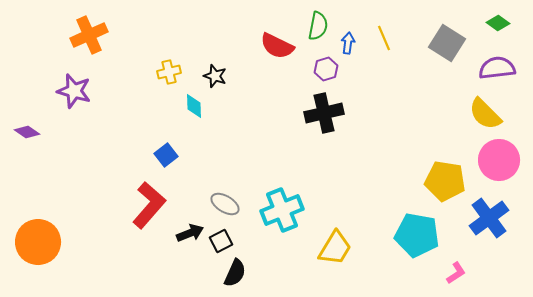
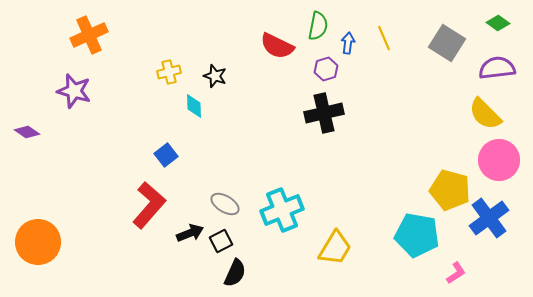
yellow pentagon: moved 5 px right, 9 px down; rotated 6 degrees clockwise
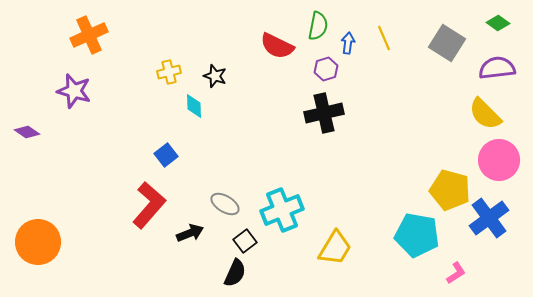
black square: moved 24 px right; rotated 10 degrees counterclockwise
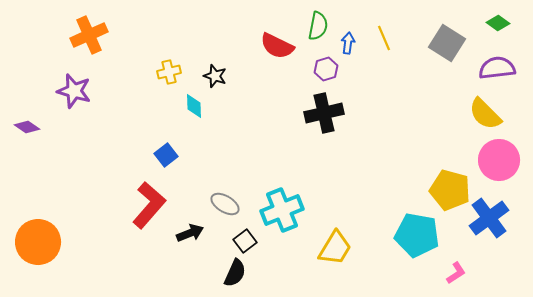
purple diamond: moved 5 px up
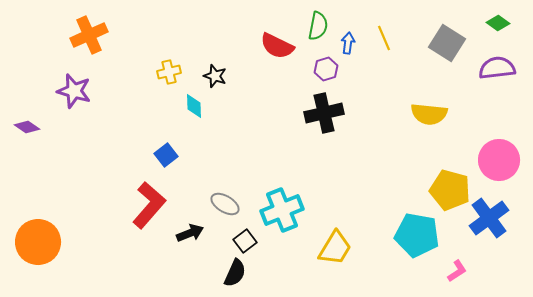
yellow semicircle: moved 56 px left; rotated 39 degrees counterclockwise
pink L-shape: moved 1 px right, 2 px up
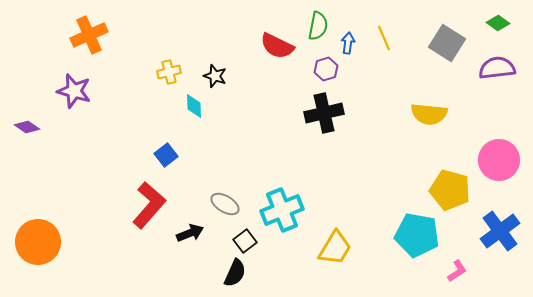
blue cross: moved 11 px right, 13 px down
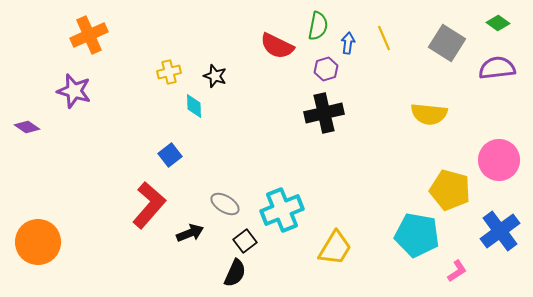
blue square: moved 4 px right
